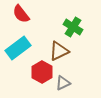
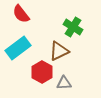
gray triangle: moved 1 px right; rotated 21 degrees clockwise
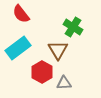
brown triangle: moved 1 px left, 1 px up; rotated 35 degrees counterclockwise
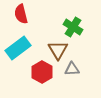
red semicircle: rotated 24 degrees clockwise
gray triangle: moved 8 px right, 14 px up
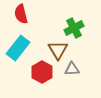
green cross: moved 1 px right, 1 px down; rotated 30 degrees clockwise
cyan rectangle: rotated 15 degrees counterclockwise
